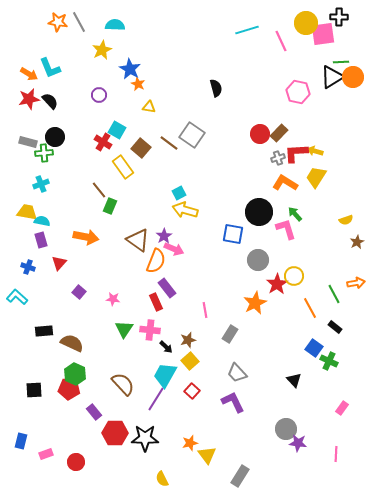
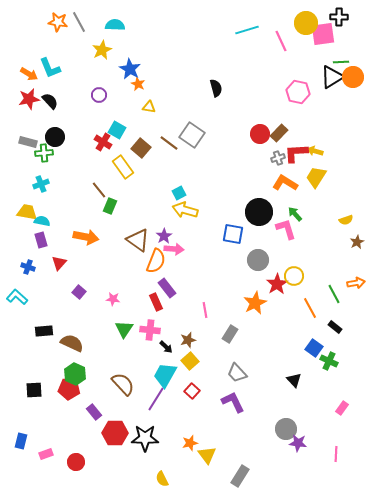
pink arrow at (174, 249): rotated 18 degrees counterclockwise
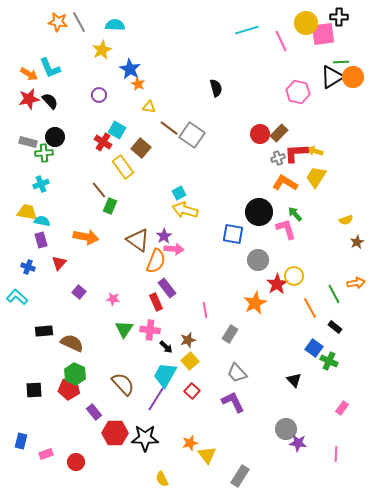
brown line at (169, 143): moved 15 px up
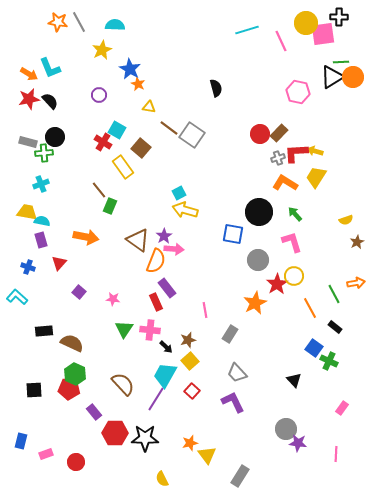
pink L-shape at (286, 229): moved 6 px right, 13 px down
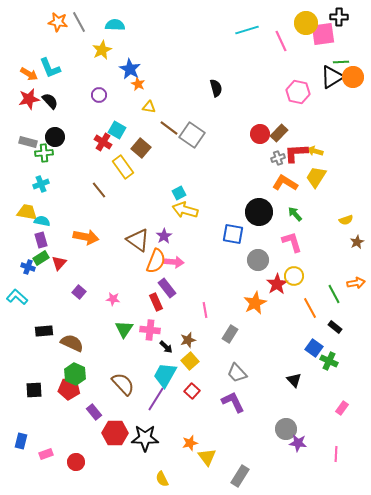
green rectangle at (110, 206): moved 69 px left, 52 px down; rotated 35 degrees clockwise
pink arrow at (174, 249): moved 13 px down
yellow triangle at (207, 455): moved 2 px down
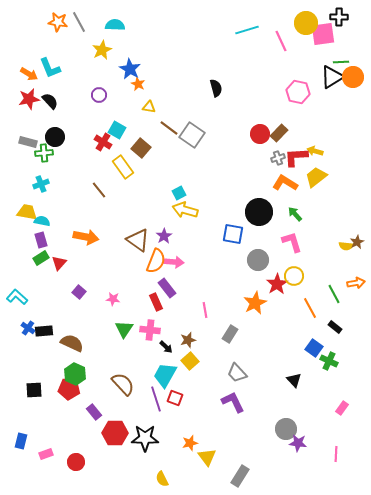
red L-shape at (296, 153): moved 4 px down
yellow trapezoid at (316, 177): rotated 20 degrees clockwise
yellow semicircle at (346, 220): moved 26 px down; rotated 24 degrees clockwise
blue cross at (28, 267): moved 61 px down; rotated 16 degrees clockwise
red square at (192, 391): moved 17 px left, 7 px down; rotated 21 degrees counterclockwise
purple line at (156, 399): rotated 50 degrees counterclockwise
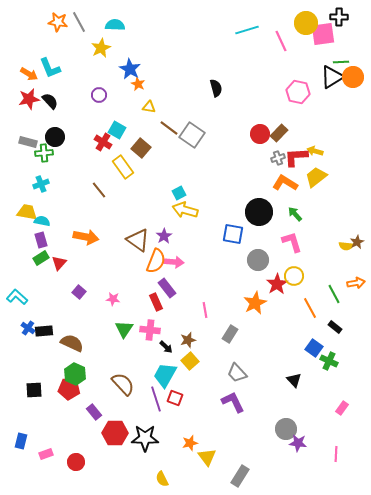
yellow star at (102, 50): moved 1 px left, 2 px up
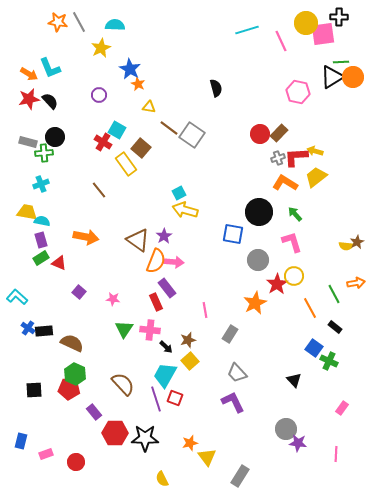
yellow rectangle at (123, 167): moved 3 px right, 3 px up
red triangle at (59, 263): rotated 49 degrees counterclockwise
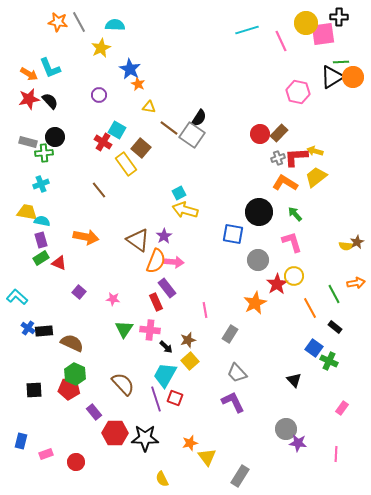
black semicircle at (216, 88): moved 17 px left, 30 px down; rotated 48 degrees clockwise
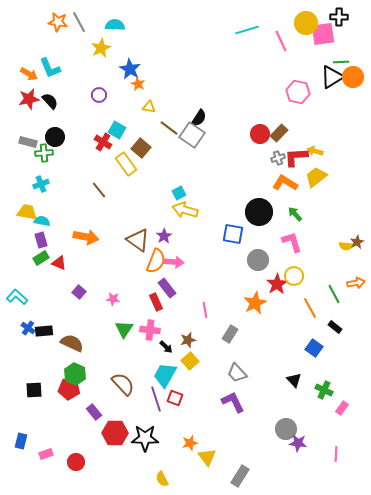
green cross at (329, 361): moved 5 px left, 29 px down
